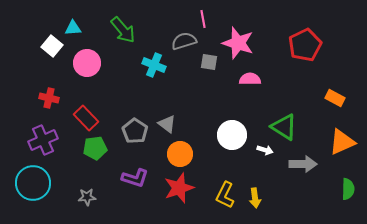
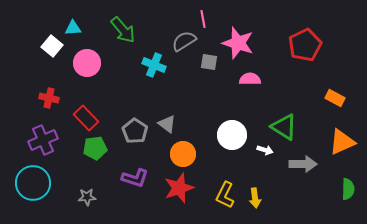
gray semicircle: rotated 15 degrees counterclockwise
orange circle: moved 3 px right
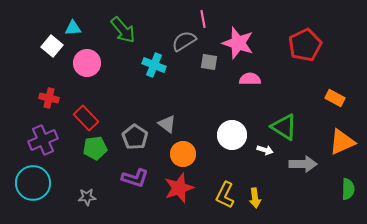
gray pentagon: moved 6 px down
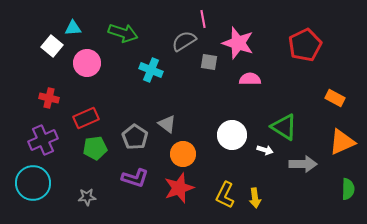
green arrow: moved 3 px down; rotated 32 degrees counterclockwise
cyan cross: moved 3 px left, 5 px down
red rectangle: rotated 70 degrees counterclockwise
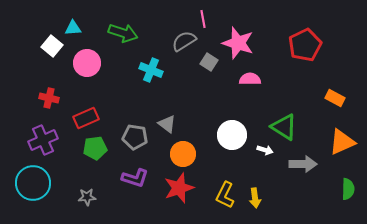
gray square: rotated 24 degrees clockwise
gray pentagon: rotated 25 degrees counterclockwise
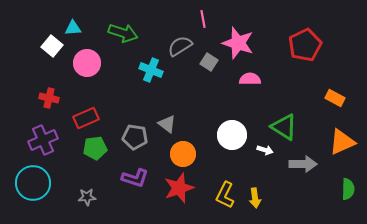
gray semicircle: moved 4 px left, 5 px down
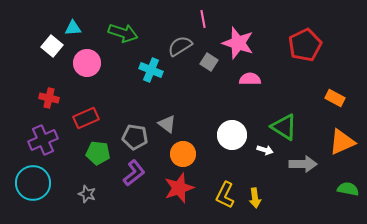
green pentagon: moved 3 px right, 5 px down; rotated 15 degrees clockwise
purple L-shape: moved 1 px left, 5 px up; rotated 56 degrees counterclockwise
green semicircle: rotated 80 degrees counterclockwise
gray star: moved 3 px up; rotated 24 degrees clockwise
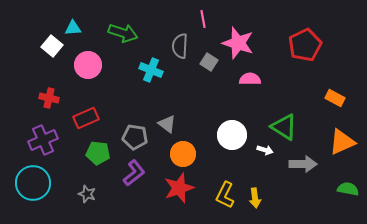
gray semicircle: rotated 55 degrees counterclockwise
pink circle: moved 1 px right, 2 px down
